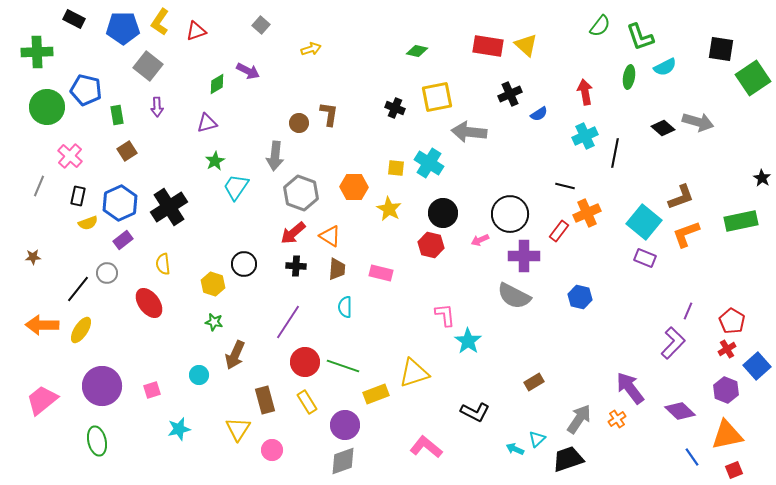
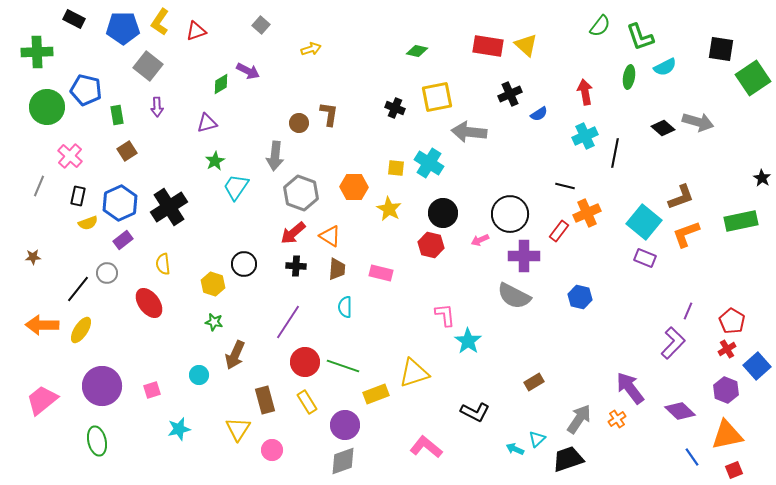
green diamond at (217, 84): moved 4 px right
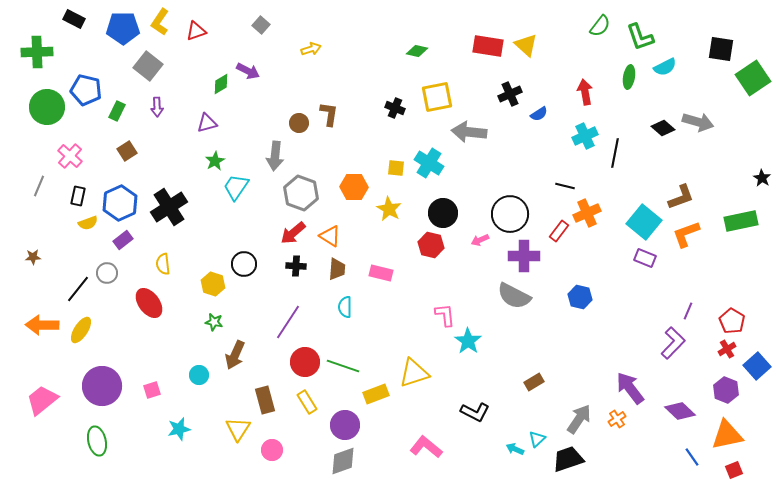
green rectangle at (117, 115): moved 4 px up; rotated 36 degrees clockwise
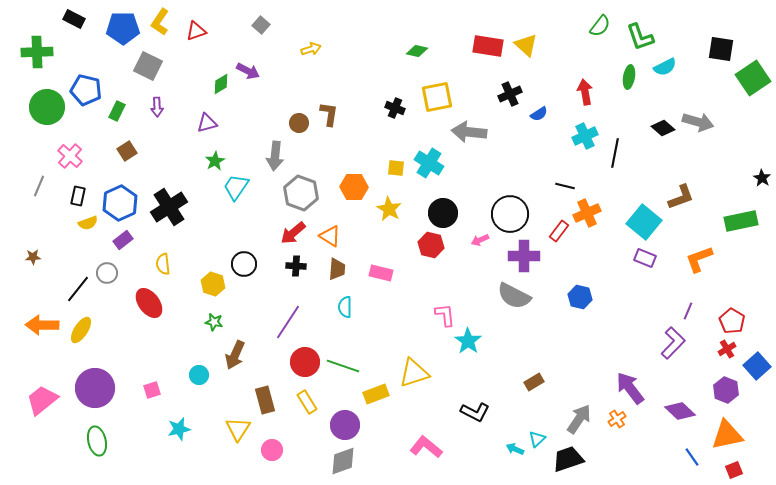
gray square at (148, 66): rotated 12 degrees counterclockwise
orange L-shape at (686, 234): moved 13 px right, 25 px down
purple circle at (102, 386): moved 7 px left, 2 px down
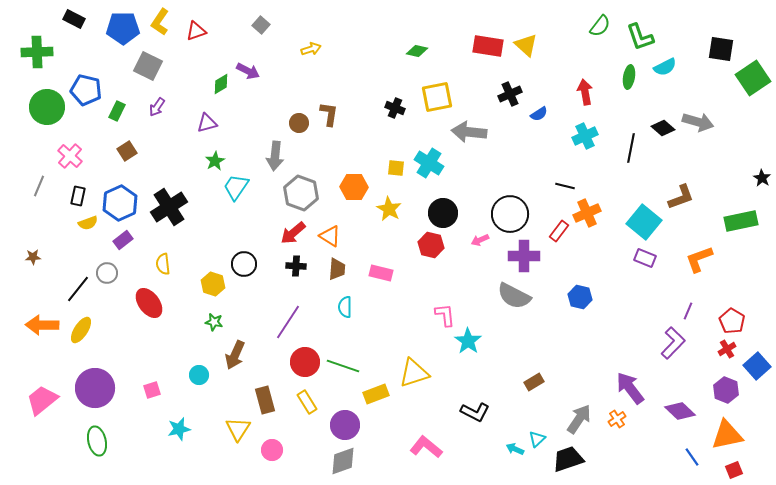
purple arrow at (157, 107): rotated 36 degrees clockwise
black line at (615, 153): moved 16 px right, 5 px up
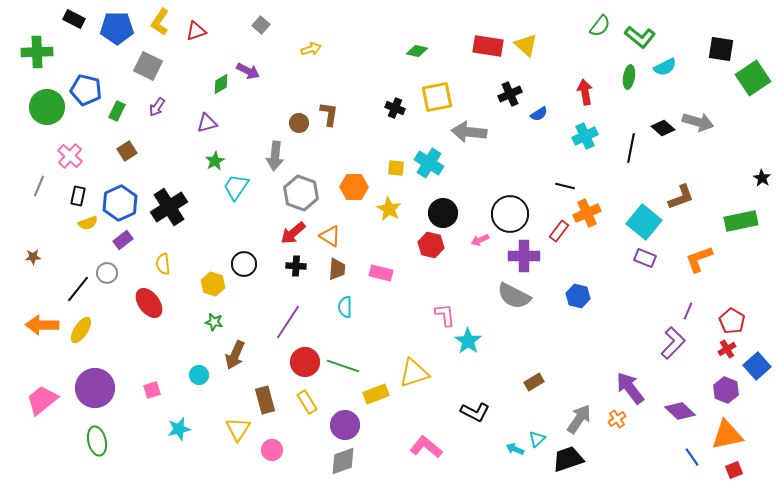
blue pentagon at (123, 28): moved 6 px left
green L-shape at (640, 37): rotated 32 degrees counterclockwise
blue hexagon at (580, 297): moved 2 px left, 1 px up
